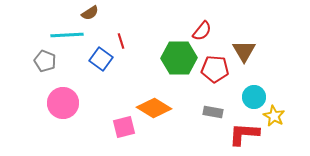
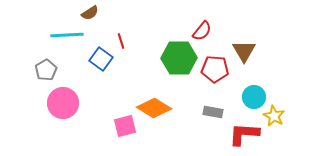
gray pentagon: moved 1 px right, 9 px down; rotated 20 degrees clockwise
pink square: moved 1 px right, 1 px up
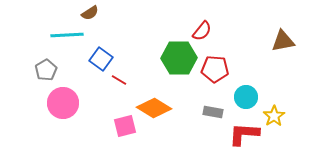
red line: moved 2 px left, 39 px down; rotated 42 degrees counterclockwise
brown triangle: moved 39 px right, 10 px up; rotated 50 degrees clockwise
cyan circle: moved 8 px left
yellow star: rotated 10 degrees clockwise
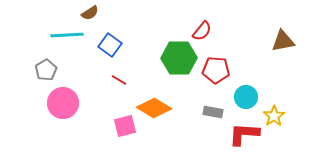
blue square: moved 9 px right, 14 px up
red pentagon: moved 1 px right, 1 px down
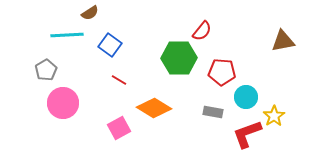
red pentagon: moved 6 px right, 2 px down
pink square: moved 6 px left, 2 px down; rotated 15 degrees counterclockwise
red L-shape: moved 3 px right; rotated 24 degrees counterclockwise
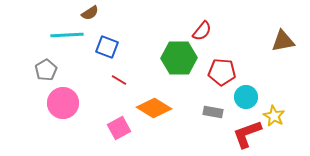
blue square: moved 3 px left, 2 px down; rotated 15 degrees counterclockwise
yellow star: rotated 10 degrees counterclockwise
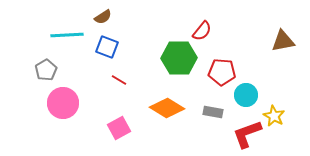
brown semicircle: moved 13 px right, 4 px down
cyan circle: moved 2 px up
orange diamond: moved 13 px right
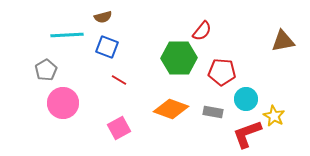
brown semicircle: rotated 18 degrees clockwise
cyan circle: moved 4 px down
orange diamond: moved 4 px right, 1 px down; rotated 12 degrees counterclockwise
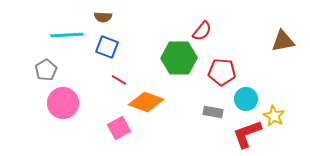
brown semicircle: rotated 18 degrees clockwise
orange diamond: moved 25 px left, 7 px up
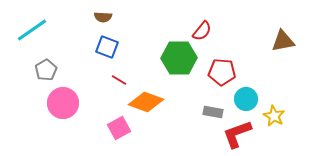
cyan line: moved 35 px left, 5 px up; rotated 32 degrees counterclockwise
red L-shape: moved 10 px left
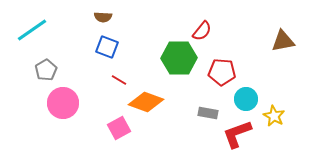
gray rectangle: moved 5 px left, 1 px down
